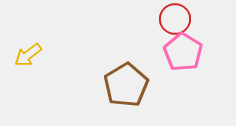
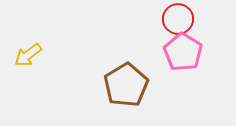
red circle: moved 3 px right
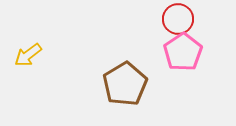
pink pentagon: rotated 6 degrees clockwise
brown pentagon: moved 1 px left, 1 px up
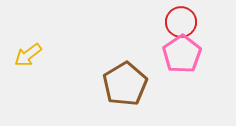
red circle: moved 3 px right, 3 px down
pink pentagon: moved 1 px left, 2 px down
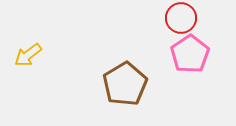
red circle: moved 4 px up
pink pentagon: moved 8 px right
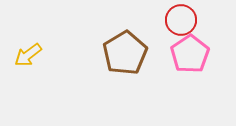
red circle: moved 2 px down
brown pentagon: moved 31 px up
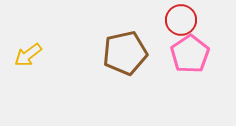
brown pentagon: rotated 18 degrees clockwise
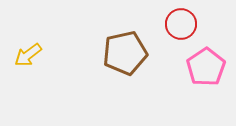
red circle: moved 4 px down
pink pentagon: moved 16 px right, 13 px down
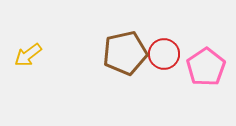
red circle: moved 17 px left, 30 px down
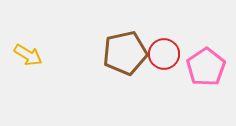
yellow arrow: rotated 112 degrees counterclockwise
